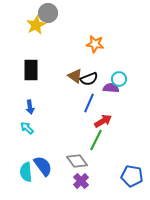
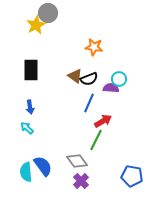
orange star: moved 1 px left, 3 px down
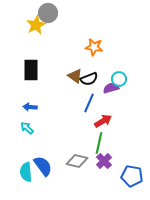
purple semicircle: rotated 21 degrees counterclockwise
blue arrow: rotated 104 degrees clockwise
green line: moved 3 px right, 3 px down; rotated 15 degrees counterclockwise
gray diamond: rotated 40 degrees counterclockwise
purple cross: moved 23 px right, 20 px up
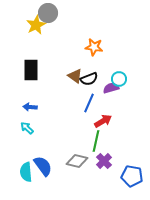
green line: moved 3 px left, 2 px up
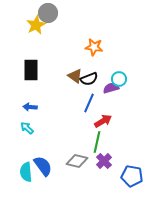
green line: moved 1 px right, 1 px down
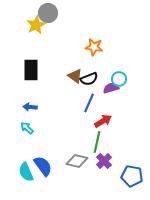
cyan semicircle: rotated 18 degrees counterclockwise
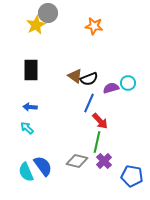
orange star: moved 21 px up
cyan circle: moved 9 px right, 4 px down
red arrow: moved 3 px left; rotated 78 degrees clockwise
